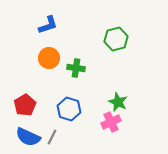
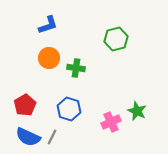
green star: moved 19 px right, 9 px down
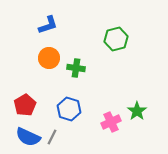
green star: rotated 12 degrees clockwise
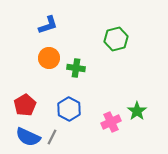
blue hexagon: rotated 10 degrees clockwise
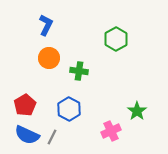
blue L-shape: moved 2 px left; rotated 45 degrees counterclockwise
green hexagon: rotated 15 degrees counterclockwise
green cross: moved 3 px right, 3 px down
pink cross: moved 9 px down
blue semicircle: moved 1 px left, 2 px up
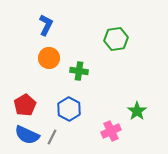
green hexagon: rotated 20 degrees clockwise
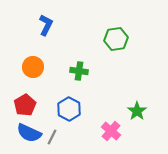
orange circle: moved 16 px left, 9 px down
pink cross: rotated 24 degrees counterclockwise
blue semicircle: moved 2 px right, 2 px up
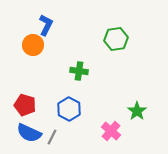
orange circle: moved 22 px up
red pentagon: rotated 25 degrees counterclockwise
